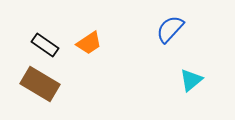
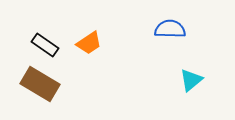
blue semicircle: rotated 48 degrees clockwise
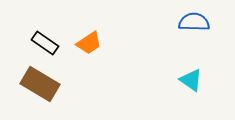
blue semicircle: moved 24 px right, 7 px up
black rectangle: moved 2 px up
cyan triangle: rotated 45 degrees counterclockwise
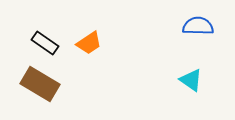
blue semicircle: moved 4 px right, 4 px down
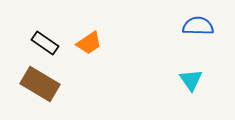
cyan triangle: rotated 20 degrees clockwise
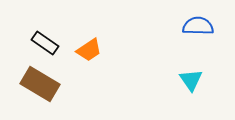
orange trapezoid: moved 7 px down
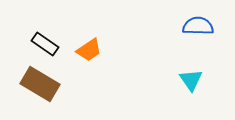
black rectangle: moved 1 px down
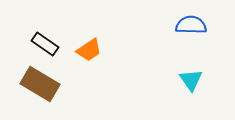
blue semicircle: moved 7 px left, 1 px up
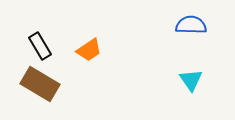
black rectangle: moved 5 px left, 2 px down; rotated 24 degrees clockwise
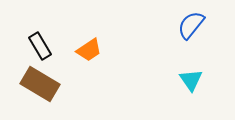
blue semicircle: rotated 52 degrees counterclockwise
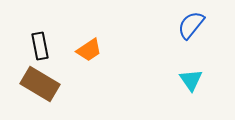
black rectangle: rotated 20 degrees clockwise
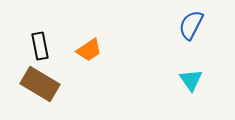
blue semicircle: rotated 12 degrees counterclockwise
